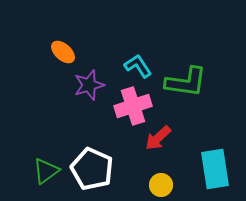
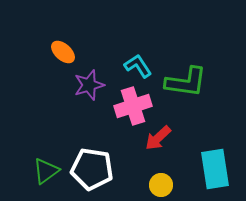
white pentagon: rotated 15 degrees counterclockwise
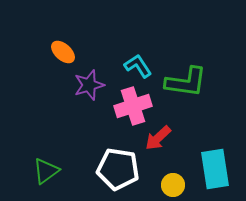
white pentagon: moved 26 px right
yellow circle: moved 12 px right
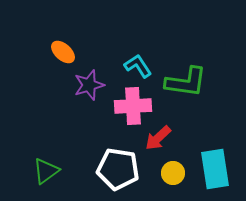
pink cross: rotated 15 degrees clockwise
yellow circle: moved 12 px up
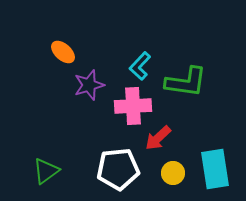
cyan L-shape: moved 2 px right; rotated 104 degrees counterclockwise
white pentagon: rotated 15 degrees counterclockwise
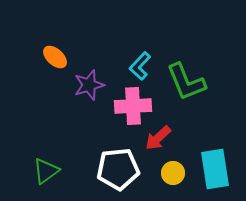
orange ellipse: moved 8 px left, 5 px down
green L-shape: rotated 60 degrees clockwise
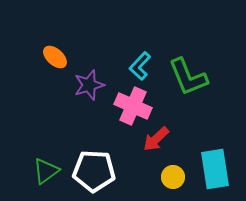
green L-shape: moved 2 px right, 5 px up
pink cross: rotated 27 degrees clockwise
red arrow: moved 2 px left, 1 px down
white pentagon: moved 24 px left, 2 px down; rotated 9 degrees clockwise
yellow circle: moved 4 px down
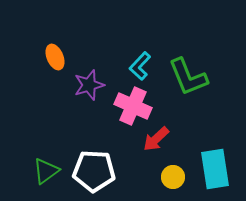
orange ellipse: rotated 25 degrees clockwise
